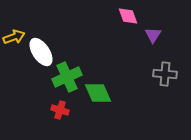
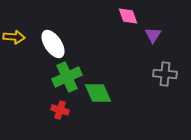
yellow arrow: rotated 25 degrees clockwise
white ellipse: moved 12 px right, 8 px up
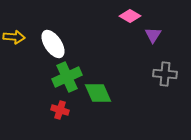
pink diamond: moved 2 px right; rotated 40 degrees counterclockwise
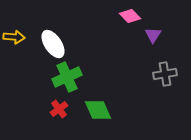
pink diamond: rotated 15 degrees clockwise
gray cross: rotated 15 degrees counterclockwise
green diamond: moved 17 px down
red cross: moved 1 px left, 1 px up; rotated 36 degrees clockwise
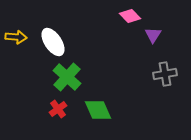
yellow arrow: moved 2 px right
white ellipse: moved 2 px up
green cross: rotated 24 degrees counterclockwise
red cross: moved 1 px left
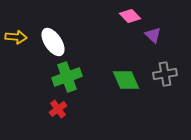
purple triangle: rotated 18 degrees counterclockwise
green cross: rotated 28 degrees clockwise
green diamond: moved 28 px right, 30 px up
